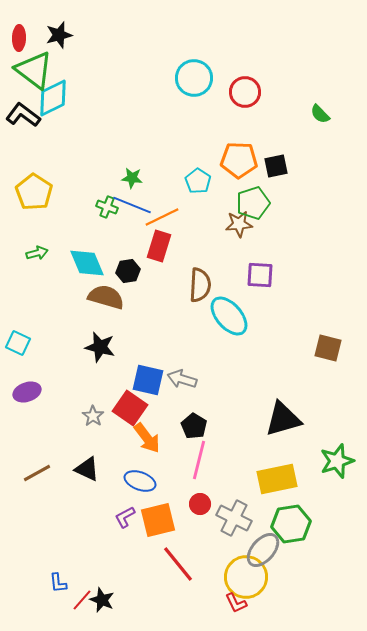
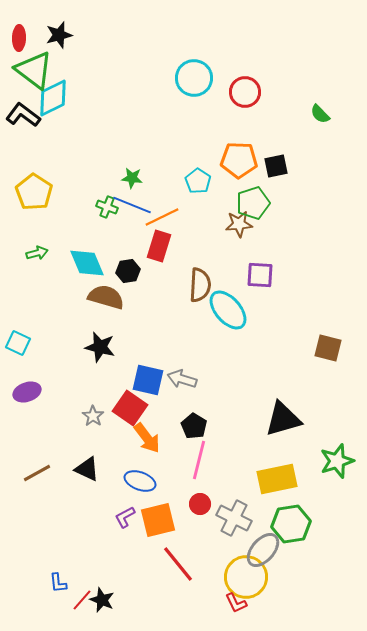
cyan ellipse at (229, 316): moved 1 px left, 6 px up
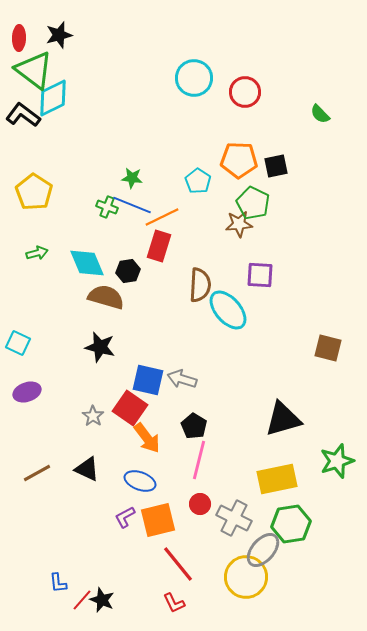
green pentagon at (253, 203): rotated 28 degrees counterclockwise
red L-shape at (236, 603): moved 62 px left
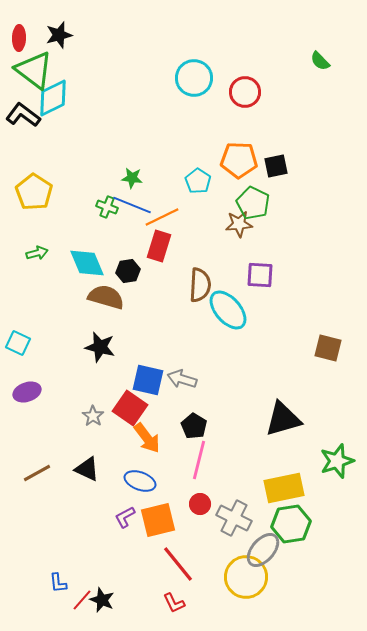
green semicircle at (320, 114): moved 53 px up
yellow rectangle at (277, 479): moved 7 px right, 9 px down
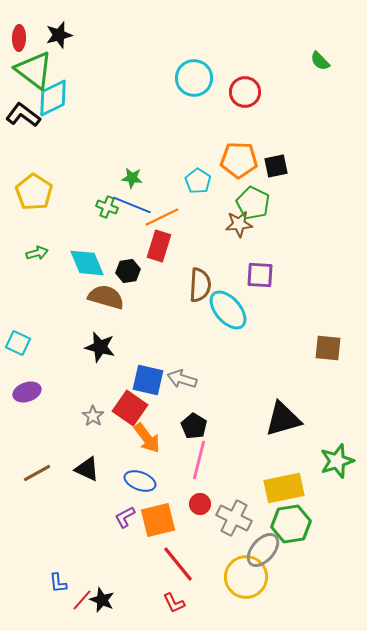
brown square at (328, 348): rotated 8 degrees counterclockwise
